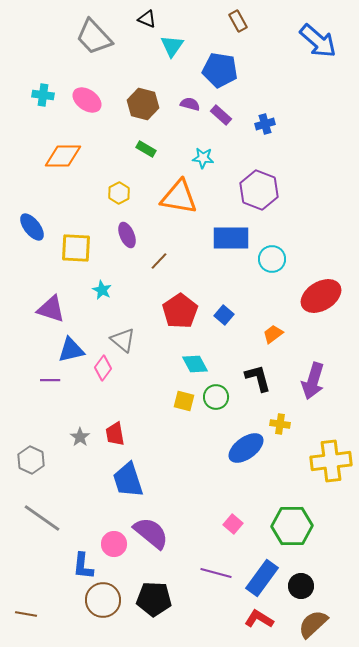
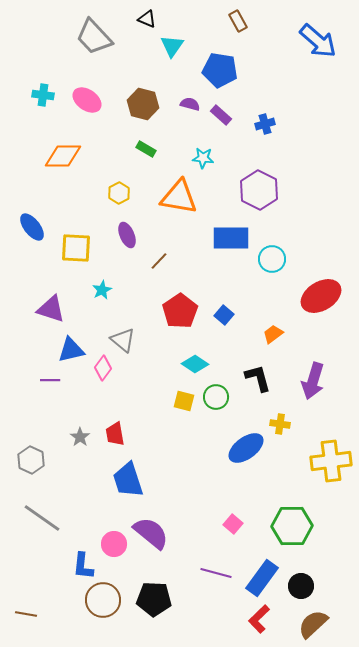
purple hexagon at (259, 190): rotated 6 degrees clockwise
cyan star at (102, 290): rotated 18 degrees clockwise
cyan diamond at (195, 364): rotated 28 degrees counterclockwise
red L-shape at (259, 619): rotated 76 degrees counterclockwise
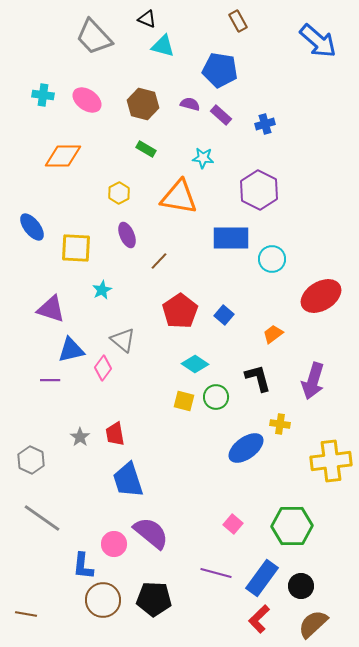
cyan triangle at (172, 46): moved 9 px left; rotated 50 degrees counterclockwise
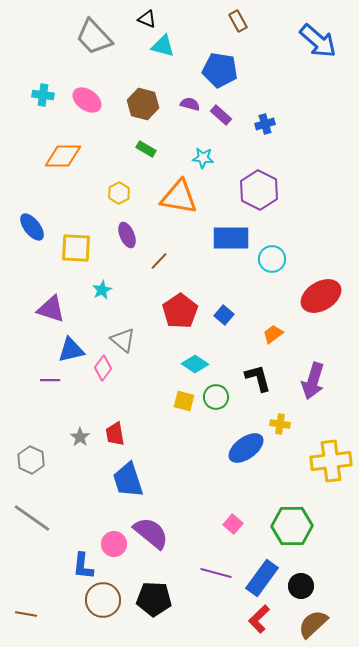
gray line at (42, 518): moved 10 px left
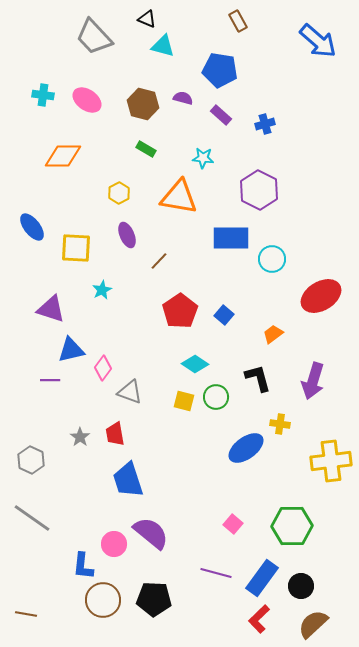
purple semicircle at (190, 104): moved 7 px left, 6 px up
gray triangle at (123, 340): moved 7 px right, 52 px down; rotated 20 degrees counterclockwise
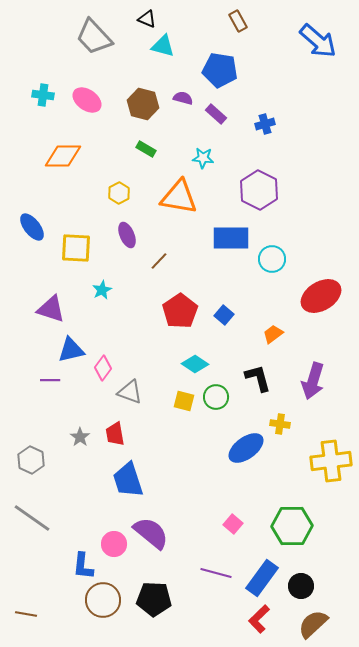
purple rectangle at (221, 115): moved 5 px left, 1 px up
